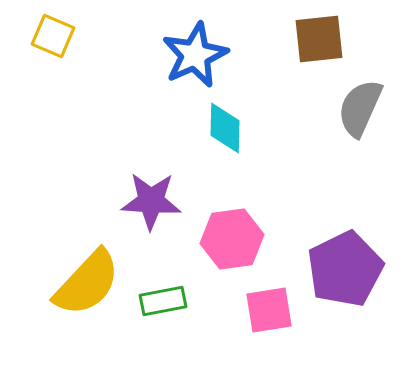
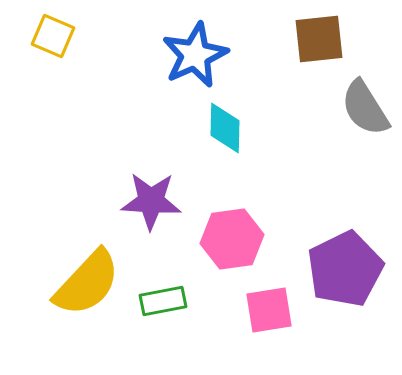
gray semicircle: moved 5 px right; rotated 56 degrees counterclockwise
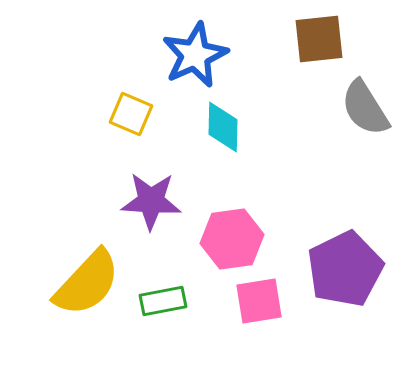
yellow square: moved 78 px right, 78 px down
cyan diamond: moved 2 px left, 1 px up
pink square: moved 10 px left, 9 px up
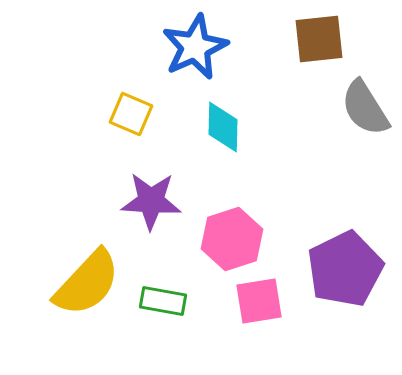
blue star: moved 8 px up
pink hexagon: rotated 10 degrees counterclockwise
green rectangle: rotated 21 degrees clockwise
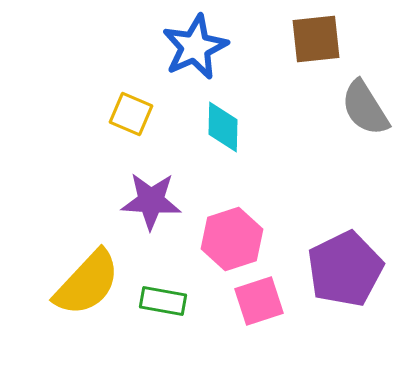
brown square: moved 3 px left
pink square: rotated 9 degrees counterclockwise
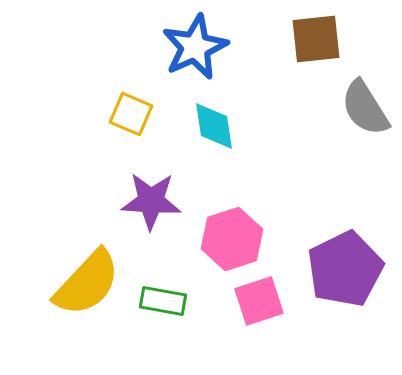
cyan diamond: moved 9 px left, 1 px up; rotated 10 degrees counterclockwise
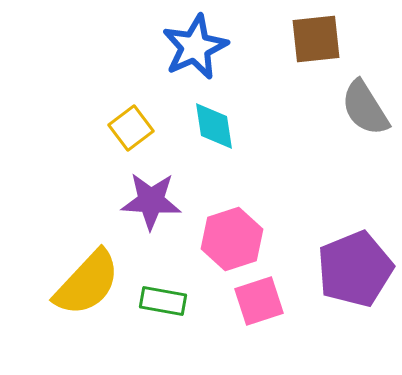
yellow square: moved 14 px down; rotated 30 degrees clockwise
purple pentagon: moved 10 px right; rotated 4 degrees clockwise
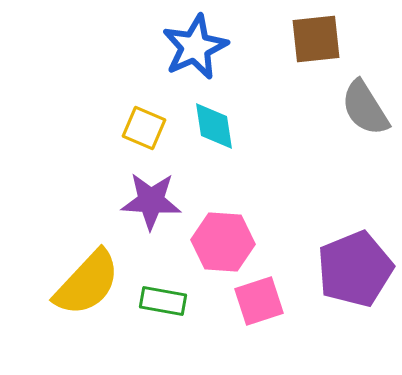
yellow square: moved 13 px right; rotated 30 degrees counterclockwise
pink hexagon: moved 9 px left, 3 px down; rotated 22 degrees clockwise
